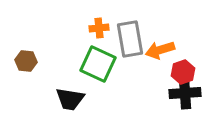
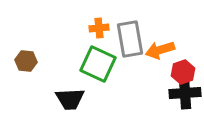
black trapezoid: rotated 12 degrees counterclockwise
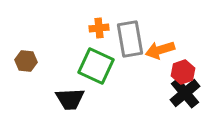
green square: moved 2 px left, 2 px down
black cross: rotated 36 degrees counterclockwise
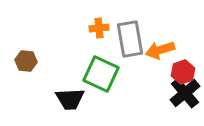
green square: moved 5 px right, 8 px down
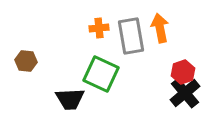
gray rectangle: moved 1 px right, 3 px up
orange arrow: moved 22 px up; rotated 96 degrees clockwise
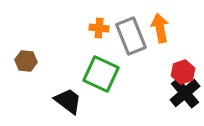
orange cross: rotated 12 degrees clockwise
gray rectangle: rotated 12 degrees counterclockwise
black trapezoid: moved 2 px left, 2 px down; rotated 140 degrees counterclockwise
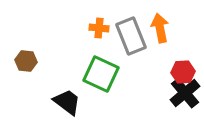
red hexagon: rotated 15 degrees clockwise
black trapezoid: moved 1 px left, 1 px down
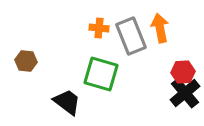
green square: rotated 9 degrees counterclockwise
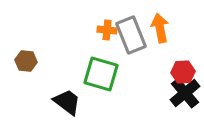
orange cross: moved 8 px right, 2 px down
gray rectangle: moved 1 px up
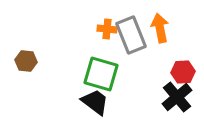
orange cross: moved 1 px up
black cross: moved 8 px left, 4 px down
black trapezoid: moved 28 px right
